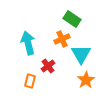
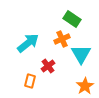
cyan arrow: rotated 65 degrees clockwise
orange star: moved 1 px left, 6 px down
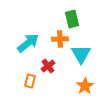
green rectangle: rotated 42 degrees clockwise
orange cross: moved 2 px left; rotated 21 degrees clockwise
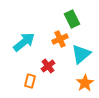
green rectangle: rotated 12 degrees counterclockwise
orange cross: rotated 21 degrees counterclockwise
cyan arrow: moved 4 px left, 1 px up
cyan triangle: rotated 20 degrees clockwise
orange star: moved 3 px up
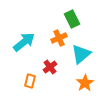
orange cross: moved 1 px left, 1 px up
red cross: moved 2 px right, 1 px down
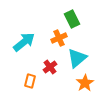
cyan triangle: moved 4 px left, 4 px down
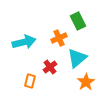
green rectangle: moved 6 px right, 2 px down
cyan arrow: rotated 25 degrees clockwise
orange star: moved 1 px right, 1 px up
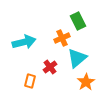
orange cross: moved 3 px right
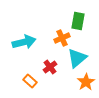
green rectangle: rotated 36 degrees clockwise
orange rectangle: rotated 64 degrees counterclockwise
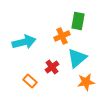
orange cross: moved 2 px up
red cross: moved 2 px right
orange star: rotated 24 degrees clockwise
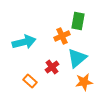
orange star: moved 2 px left
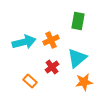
orange cross: moved 11 px left, 4 px down
